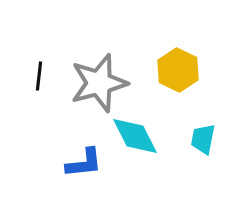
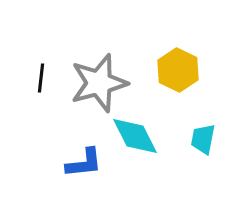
black line: moved 2 px right, 2 px down
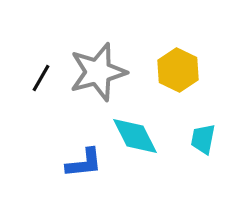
black line: rotated 24 degrees clockwise
gray star: moved 1 px left, 11 px up
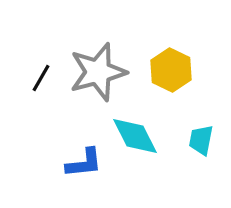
yellow hexagon: moved 7 px left
cyan trapezoid: moved 2 px left, 1 px down
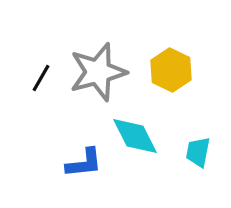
cyan trapezoid: moved 3 px left, 12 px down
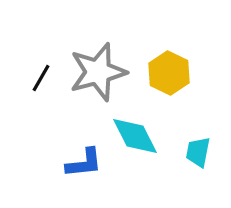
yellow hexagon: moved 2 px left, 3 px down
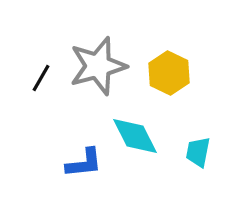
gray star: moved 6 px up
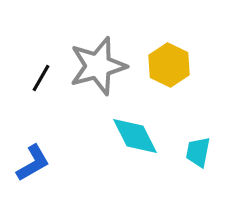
yellow hexagon: moved 8 px up
blue L-shape: moved 51 px left; rotated 24 degrees counterclockwise
